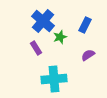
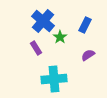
green star: rotated 16 degrees counterclockwise
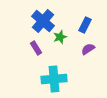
green star: rotated 16 degrees clockwise
purple semicircle: moved 6 px up
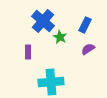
green star: rotated 24 degrees counterclockwise
purple rectangle: moved 8 px left, 4 px down; rotated 32 degrees clockwise
cyan cross: moved 3 px left, 3 px down
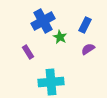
blue cross: rotated 20 degrees clockwise
purple rectangle: rotated 32 degrees counterclockwise
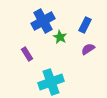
purple rectangle: moved 1 px left, 2 px down
cyan cross: rotated 15 degrees counterclockwise
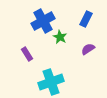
blue rectangle: moved 1 px right, 6 px up
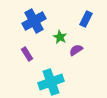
blue cross: moved 9 px left
purple semicircle: moved 12 px left, 1 px down
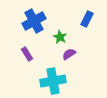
blue rectangle: moved 1 px right
purple semicircle: moved 7 px left, 4 px down
cyan cross: moved 2 px right, 1 px up; rotated 10 degrees clockwise
